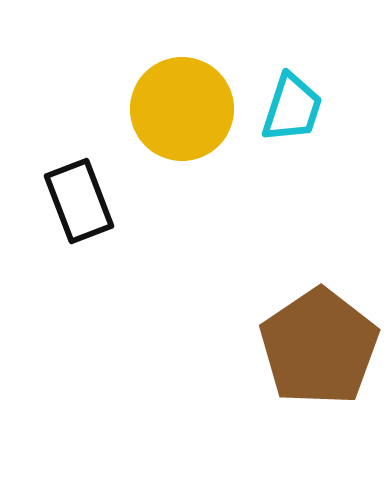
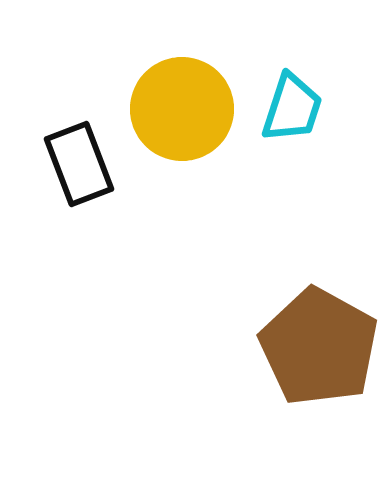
black rectangle: moved 37 px up
brown pentagon: rotated 9 degrees counterclockwise
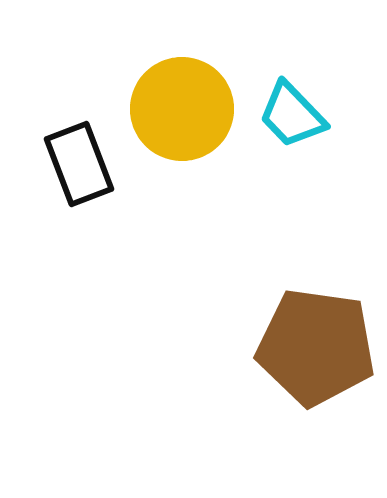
cyan trapezoid: moved 7 px down; rotated 118 degrees clockwise
brown pentagon: moved 3 px left; rotated 21 degrees counterclockwise
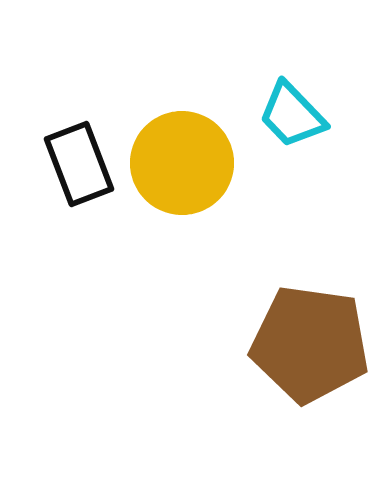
yellow circle: moved 54 px down
brown pentagon: moved 6 px left, 3 px up
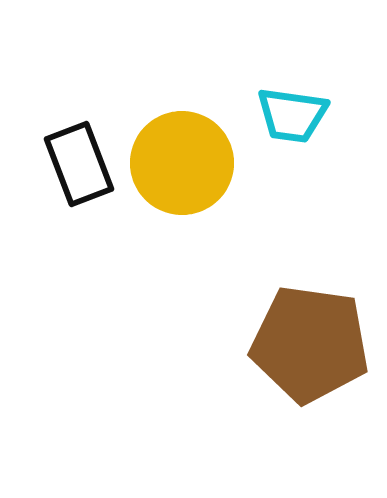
cyan trapezoid: rotated 38 degrees counterclockwise
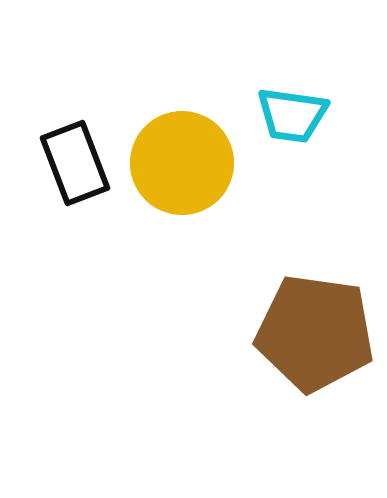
black rectangle: moved 4 px left, 1 px up
brown pentagon: moved 5 px right, 11 px up
